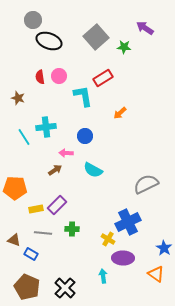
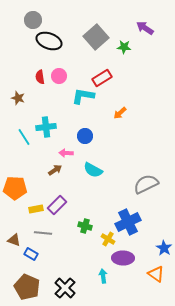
red rectangle: moved 1 px left
cyan L-shape: rotated 70 degrees counterclockwise
green cross: moved 13 px right, 3 px up; rotated 16 degrees clockwise
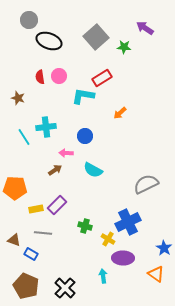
gray circle: moved 4 px left
brown pentagon: moved 1 px left, 1 px up
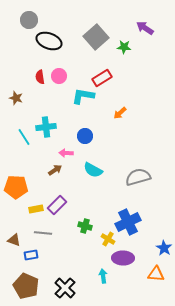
brown star: moved 2 px left
gray semicircle: moved 8 px left, 7 px up; rotated 10 degrees clockwise
orange pentagon: moved 1 px right, 1 px up
blue rectangle: moved 1 px down; rotated 40 degrees counterclockwise
orange triangle: rotated 30 degrees counterclockwise
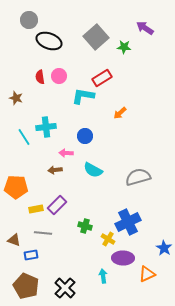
brown arrow: rotated 152 degrees counterclockwise
orange triangle: moved 9 px left; rotated 30 degrees counterclockwise
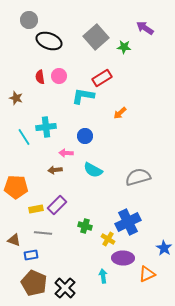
brown pentagon: moved 8 px right, 3 px up
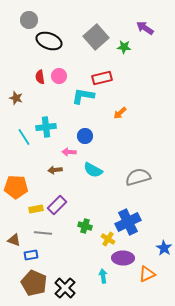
red rectangle: rotated 18 degrees clockwise
pink arrow: moved 3 px right, 1 px up
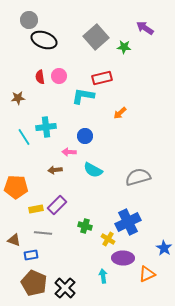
black ellipse: moved 5 px left, 1 px up
brown star: moved 2 px right; rotated 24 degrees counterclockwise
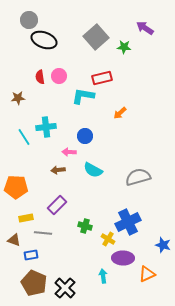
brown arrow: moved 3 px right
yellow rectangle: moved 10 px left, 9 px down
blue star: moved 1 px left, 3 px up; rotated 14 degrees counterclockwise
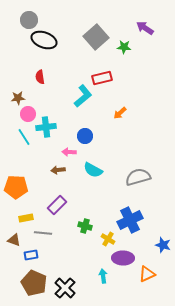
pink circle: moved 31 px left, 38 px down
cyan L-shape: rotated 130 degrees clockwise
blue cross: moved 2 px right, 2 px up
